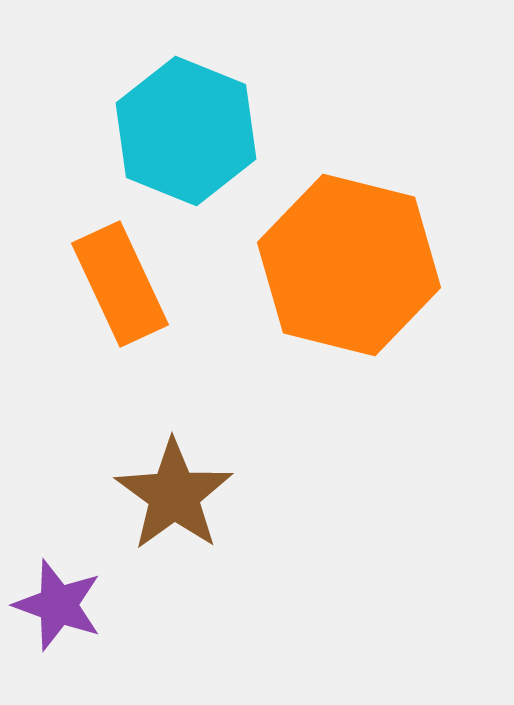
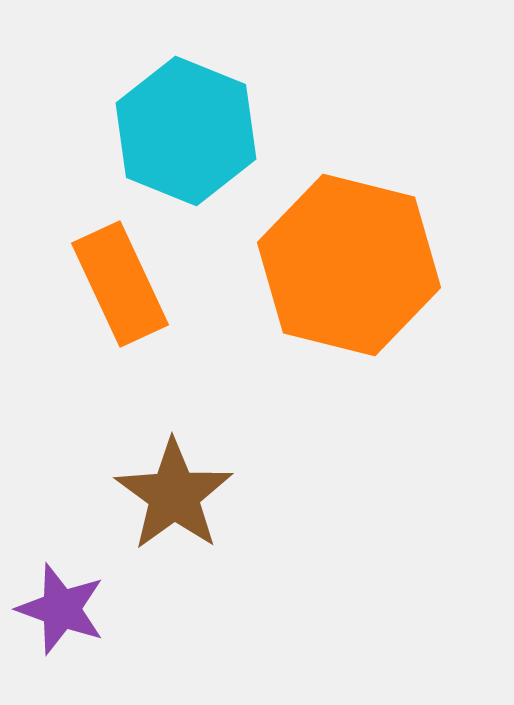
purple star: moved 3 px right, 4 px down
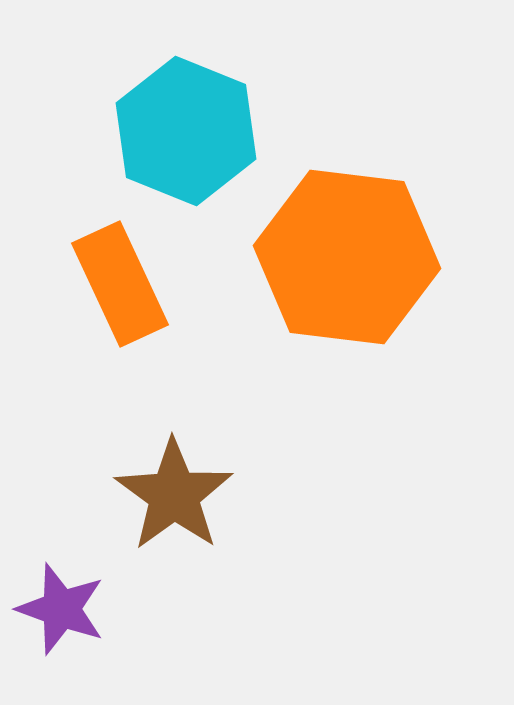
orange hexagon: moved 2 px left, 8 px up; rotated 7 degrees counterclockwise
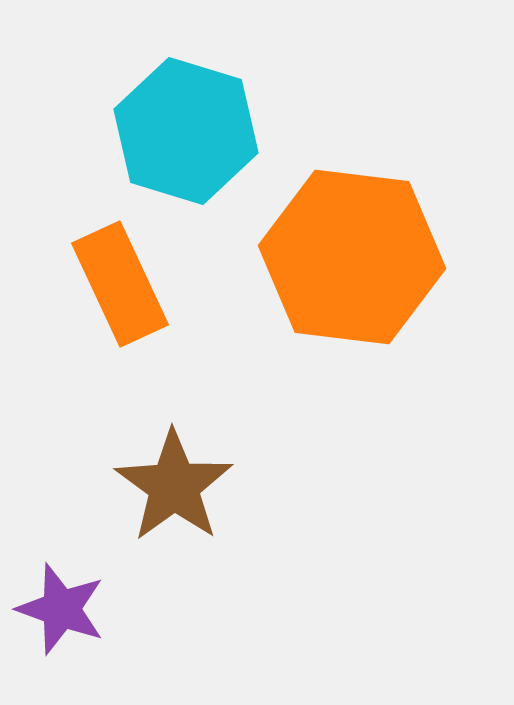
cyan hexagon: rotated 5 degrees counterclockwise
orange hexagon: moved 5 px right
brown star: moved 9 px up
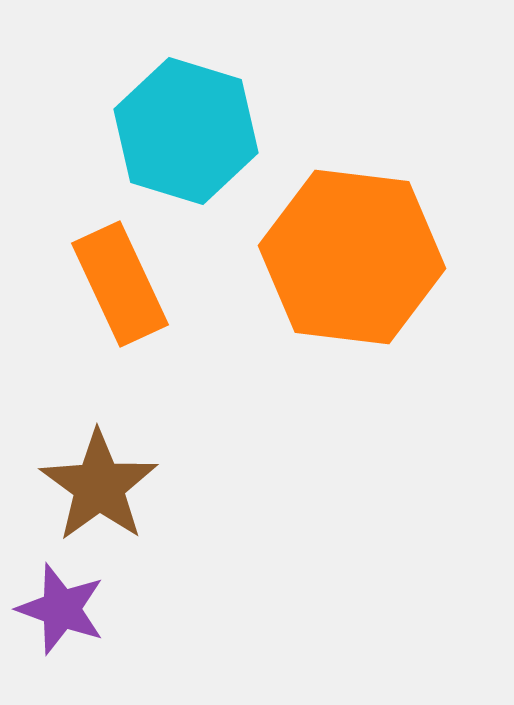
brown star: moved 75 px left
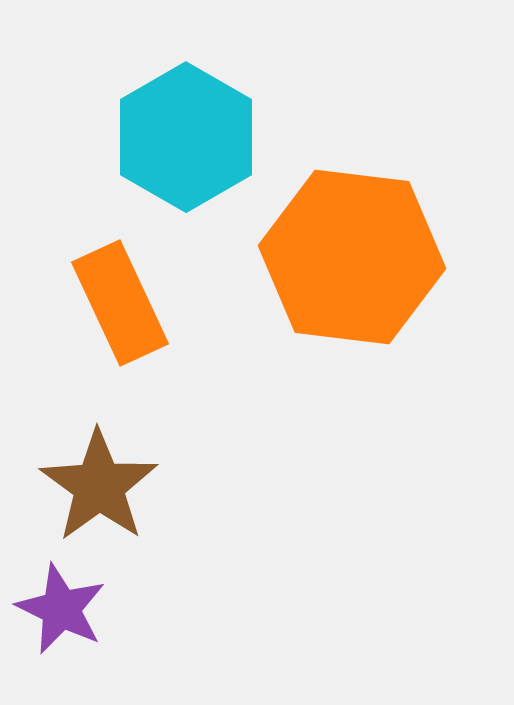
cyan hexagon: moved 6 px down; rotated 13 degrees clockwise
orange rectangle: moved 19 px down
purple star: rotated 6 degrees clockwise
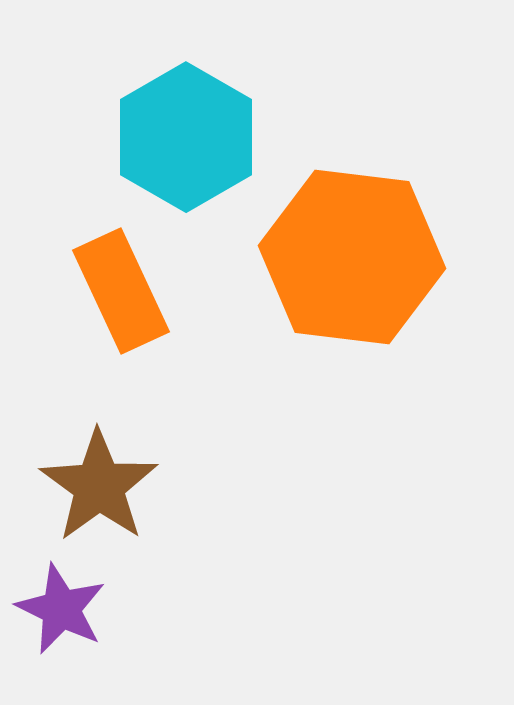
orange rectangle: moved 1 px right, 12 px up
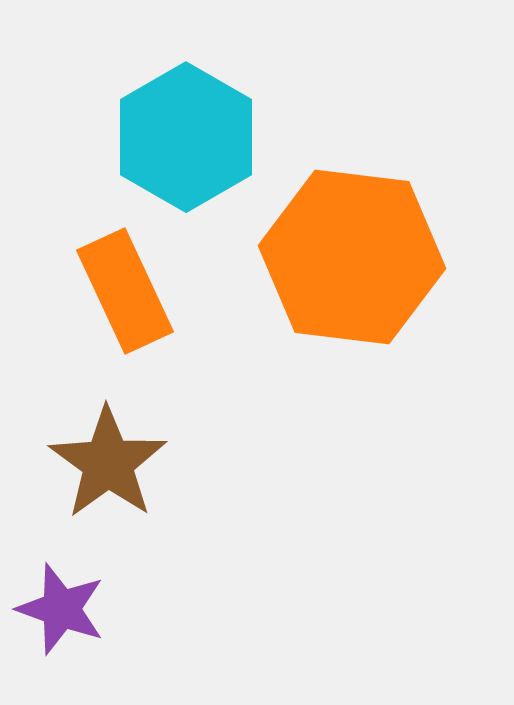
orange rectangle: moved 4 px right
brown star: moved 9 px right, 23 px up
purple star: rotated 6 degrees counterclockwise
